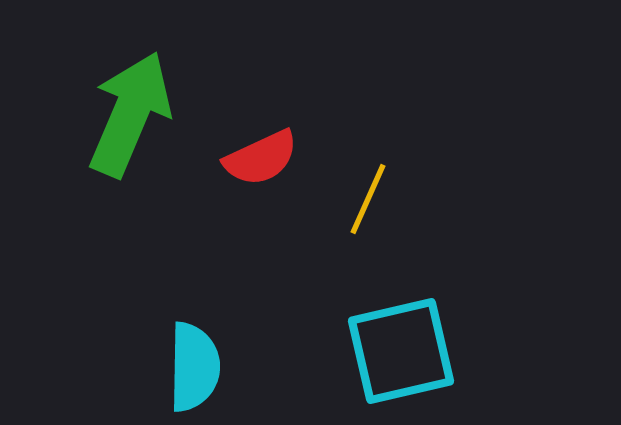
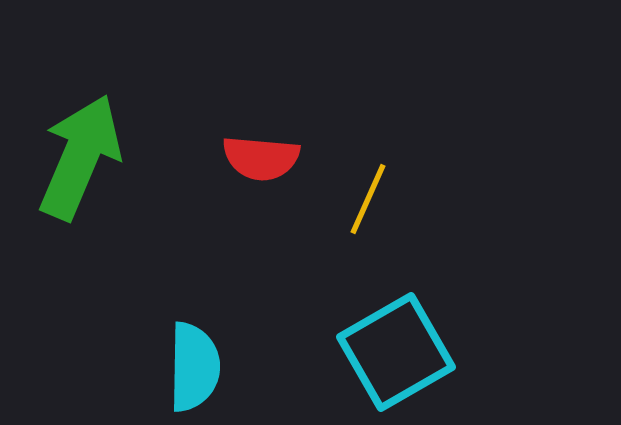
green arrow: moved 50 px left, 43 px down
red semicircle: rotated 30 degrees clockwise
cyan square: moved 5 px left, 1 px down; rotated 17 degrees counterclockwise
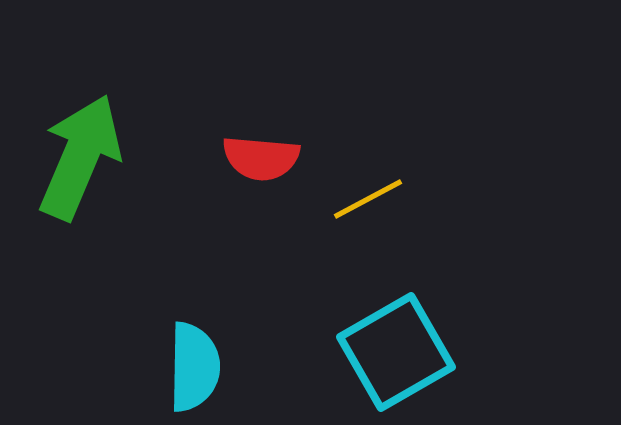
yellow line: rotated 38 degrees clockwise
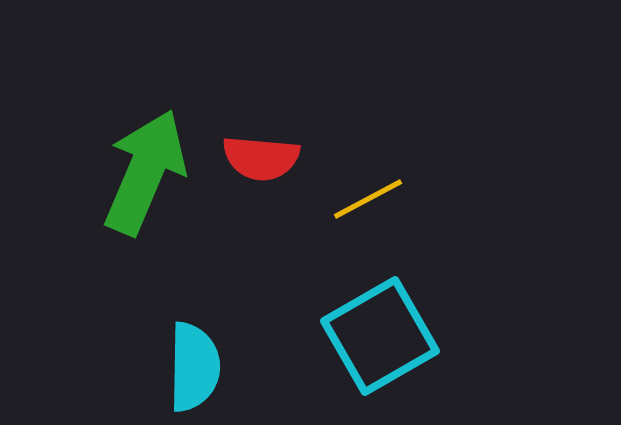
green arrow: moved 65 px right, 15 px down
cyan square: moved 16 px left, 16 px up
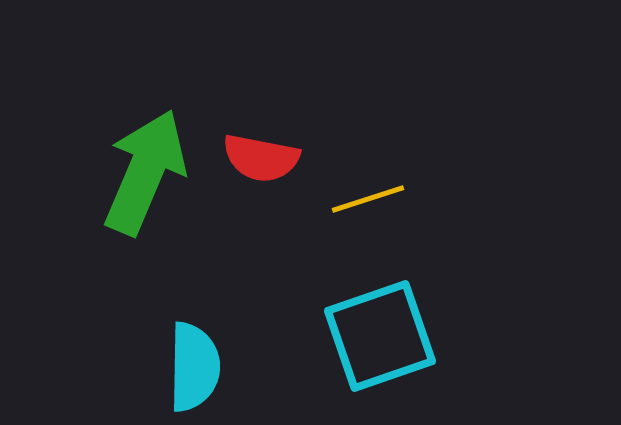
red semicircle: rotated 6 degrees clockwise
yellow line: rotated 10 degrees clockwise
cyan square: rotated 11 degrees clockwise
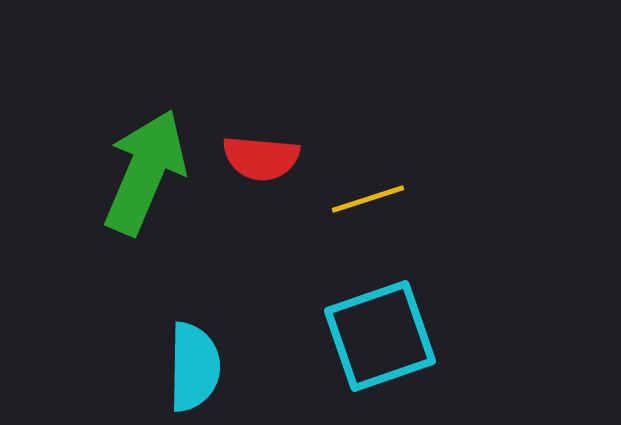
red semicircle: rotated 6 degrees counterclockwise
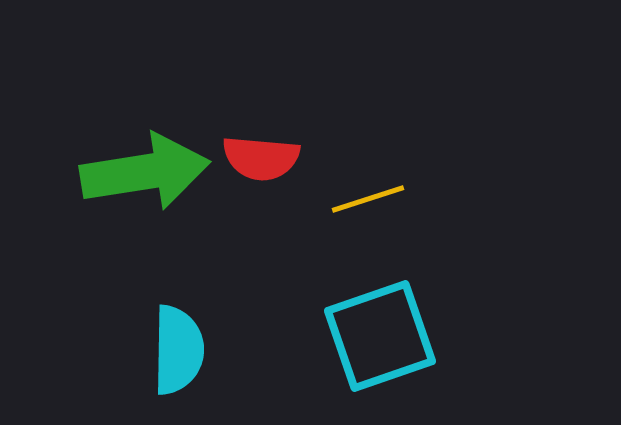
green arrow: rotated 58 degrees clockwise
cyan semicircle: moved 16 px left, 17 px up
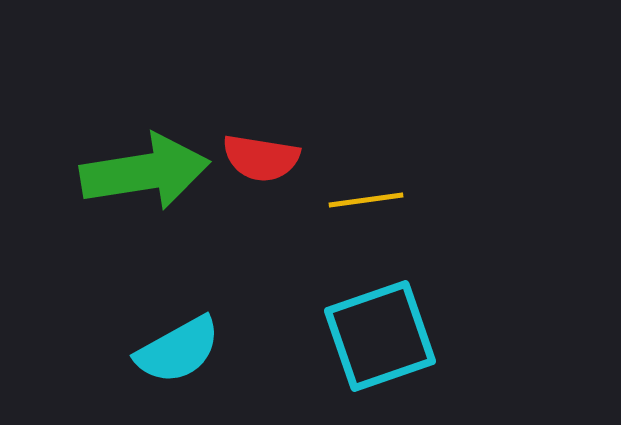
red semicircle: rotated 4 degrees clockwise
yellow line: moved 2 px left, 1 px down; rotated 10 degrees clockwise
cyan semicircle: rotated 60 degrees clockwise
